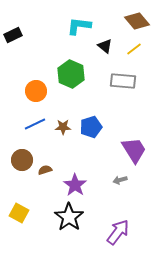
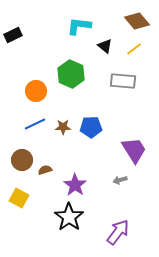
blue pentagon: rotated 15 degrees clockwise
yellow square: moved 15 px up
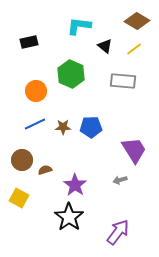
brown diamond: rotated 20 degrees counterclockwise
black rectangle: moved 16 px right, 7 px down; rotated 12 degrees clockwise
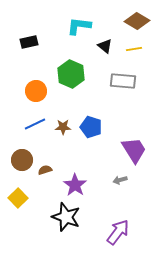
yellow line: rotated 28 degrees clockwise
blue pentagon: rotated 20 degrees clockwise
yellow square: moved 1 px left; rotated 18 degrees clockwise
black star: moved 3 px left; rotated 16 degrees counterclockwise
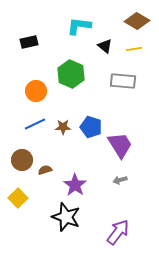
purple trapezoid: moved 14 px left, 5 px up
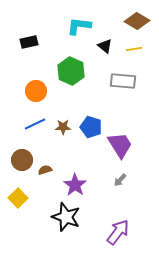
green hexagon: moved 3 px up
gray arrow: rotated 32 degrees counterclockwise
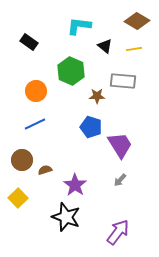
black rectangle: rotated 48 degrees clockwise
brown star: moved 34 px right, 31 px up
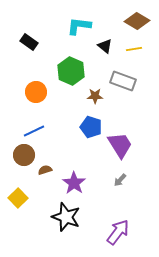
gray rectangle: rotated 15 degrees clockwise
orange circle: moved 1 px down
brown star: moved 2 px left
blue line: moved 1 px left, 7 px down
brown circle: moved 2 px right, 5 px up
purple star: moved 1 px left, 2 px up
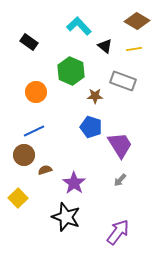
cyan L-shape: rotated 40 degrees clockwise
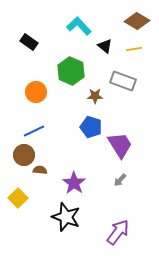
brown semicircle: moved 5 px left; rotated 24 degrees clockwise
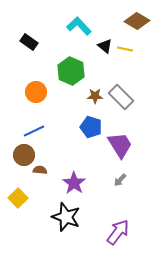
yellow line: moved 9 px left; rotated 21 degrees clockwise
gray rectangle: moved 2 px left, 16 px down; rotated 25 degrees clockwise
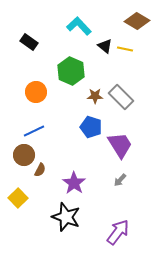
brown semicircle: rotated 112 degrees clockwise
